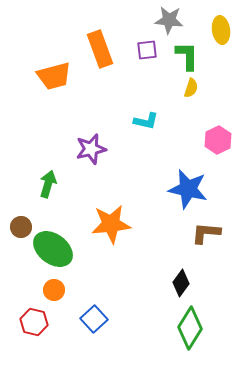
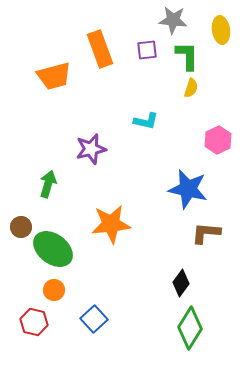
gray star: moved 4 px right
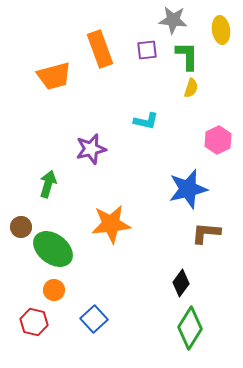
blue star: rotated 27 degrees counterclockwise
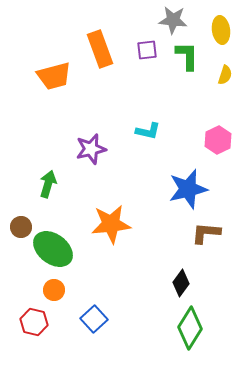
yellow semicircle: moved 34 px right, 13 px up
cyan L-shape: moved 2 px right, 10 px down
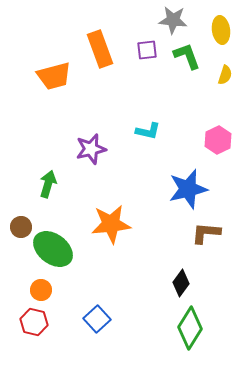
green L-shape: rotated 20 degrees counterclockwise
orange circle: moved 13 px left
blue square: moved 3 px right
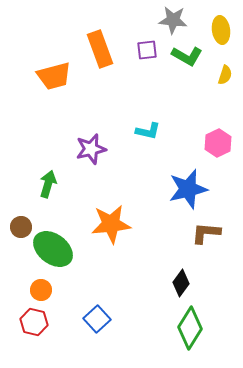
green L-shape: rotated 140 degrees clockwise
pink hexagon: moved 3 px down
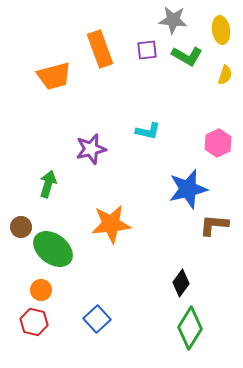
brown L-shape: moved 8 px right, 8 px up
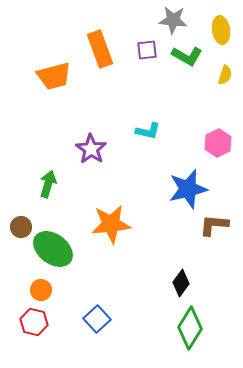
purple star: rotated 24 degrees counterclockwise
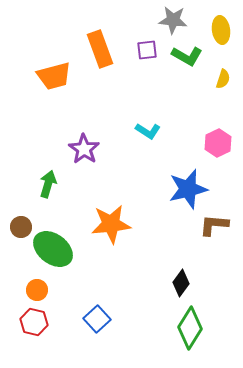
yellow semicircle: moved 2 px left, 4 px down
cyan L-shape: rotated 20 degrees clockwise
purple star: moved 7 px left
orange circle: moved 4 px left
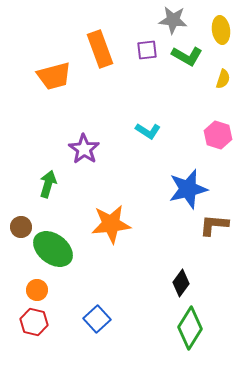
pink hexagon: moved 8 px up; rotated 16 degrees counterclockwise
